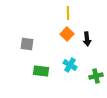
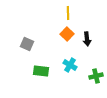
gray square: rotated 16 degrees clockwise
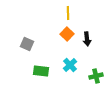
cyan cross: rotated 16 degrees clockwise
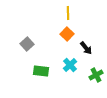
black arrow: moved 1 px left, 9 px down; rotated 32 degrees counterclockwise
gray square: rotated 24 degrees clockwise
green cross: moved 1 px up; rotated 16 degrees counterclockwise
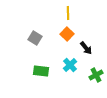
gray square: moved 8 px right, 6 px up; rotated 16 degrees counterclockwise
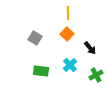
black arrow: moved 4 px right
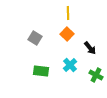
green cross: rotated 32 degrees counterclockwise
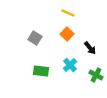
yellow line: rotated 64 degrees counterclockwise
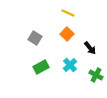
green rectangle: moved 4 px up; rotated 35 degrees counterclockwise
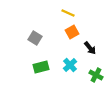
orange square: moved 5 px right, 2 px up; rotated 16 degrees clockwise
green rectangle: rotated 14 degrees clockwise
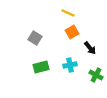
cyan cross: rotated 32 degrees clockwise
